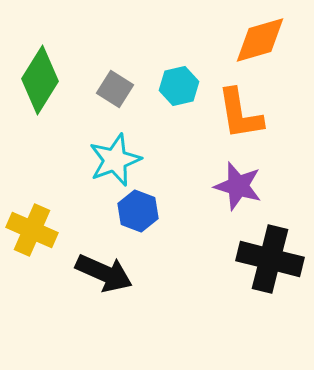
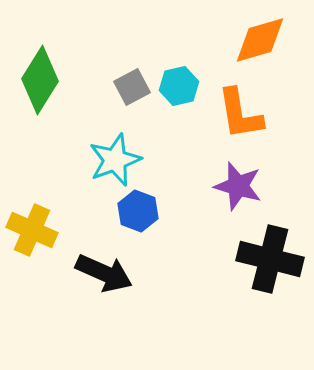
gray square: moved 17 px right, 2 px up; rotated 30 degrees clockwise
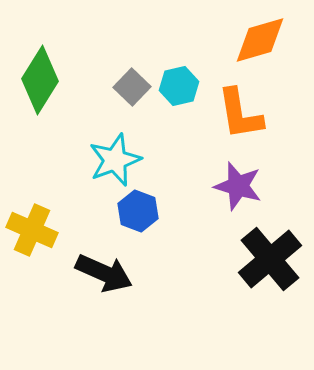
gray square: rotated 18 degrees counterclockwise
black cross: rotated 36 degrees clockwise
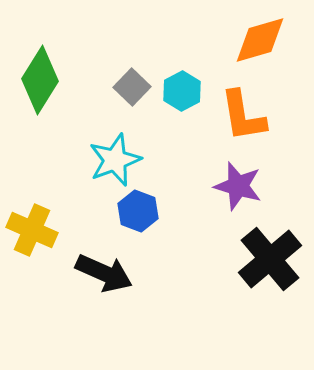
cyan hexagon: moved 3 px right, 5 px down; rotated 15 degrees counterclockwise
orange L-shape: moved 3 px right, 2 px down
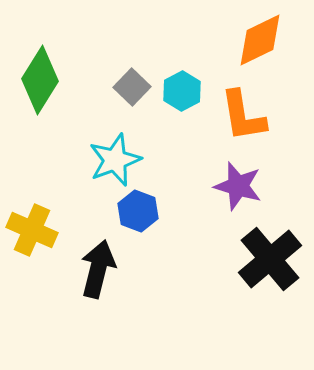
orange diamond: rotated 10 degrees counterclockwise
black arrow: moved 6 px left, 4 px up; rotated 100 degrees counterclockwise
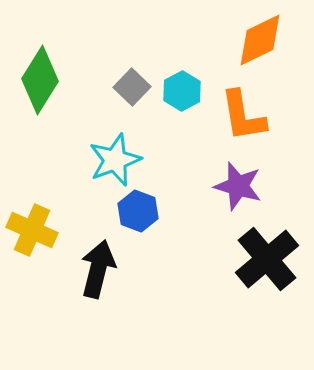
black cross: moved 3 px left
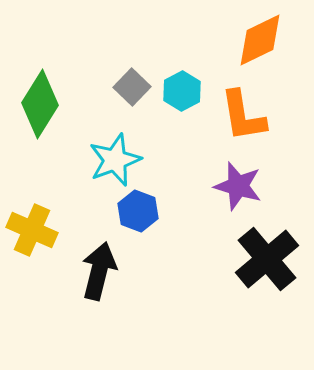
green diamond: moved 24 px down
black arrow: moved 1 px right, 2 px down
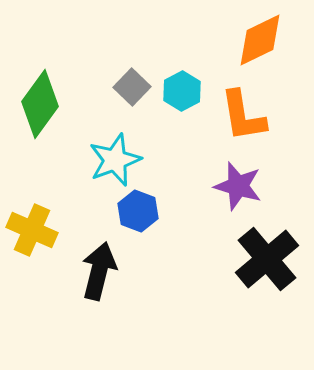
green diamond: rotated 4 degrees clockwise
